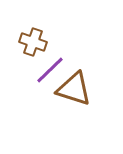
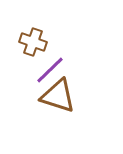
brown triangle: moved 16 px left, 7 px down
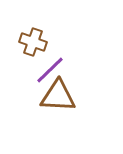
brown triangle: rotated 15 degrees counterclockwise
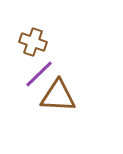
purple line: moved 11 px left, 4 px down
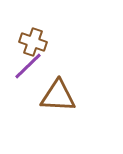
purple line: moved 11 px left, 8 px up
